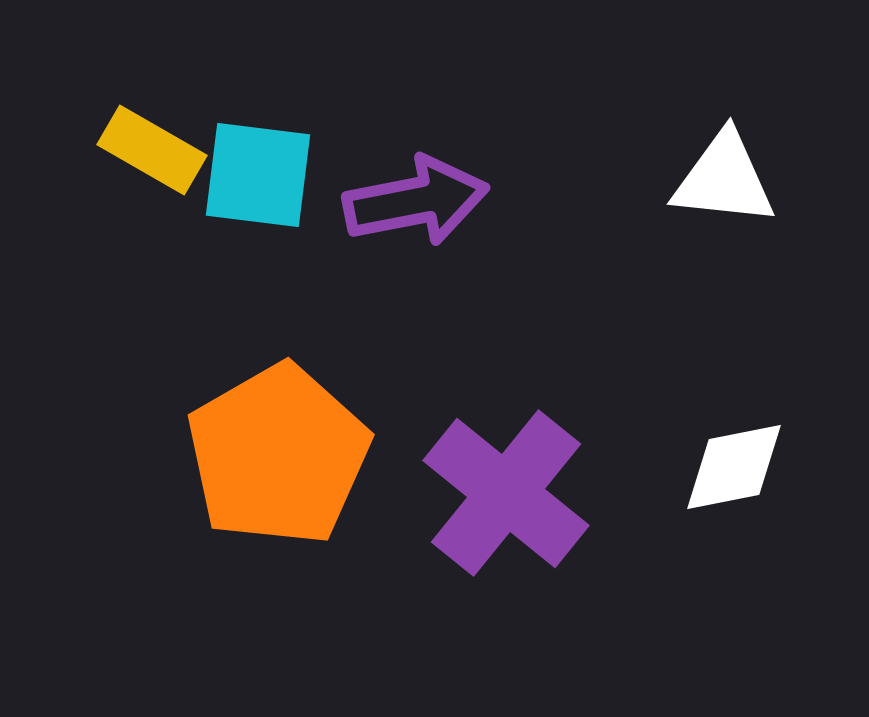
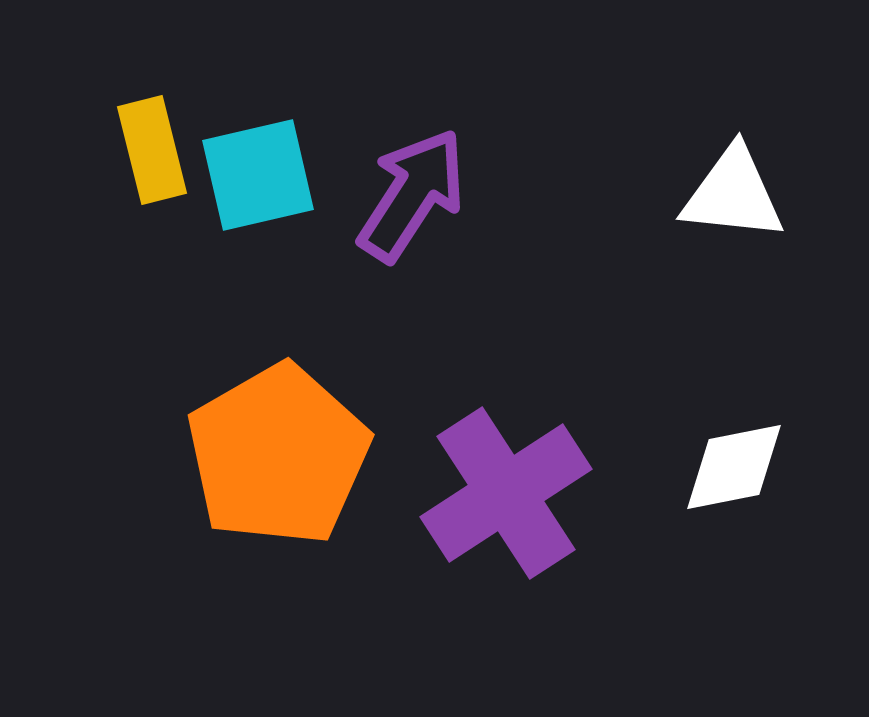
yellow rectangle: rotated 46 degrees clockwise
cyan square: rotated 20 degrees counterclockwise
white triangle: moved 9 px right, 15 px down
purple arrow: moved 4 px left, 6 px up; rotated 46 degrees counterclockwise
purple cross: rotated 18 degrees clockwise
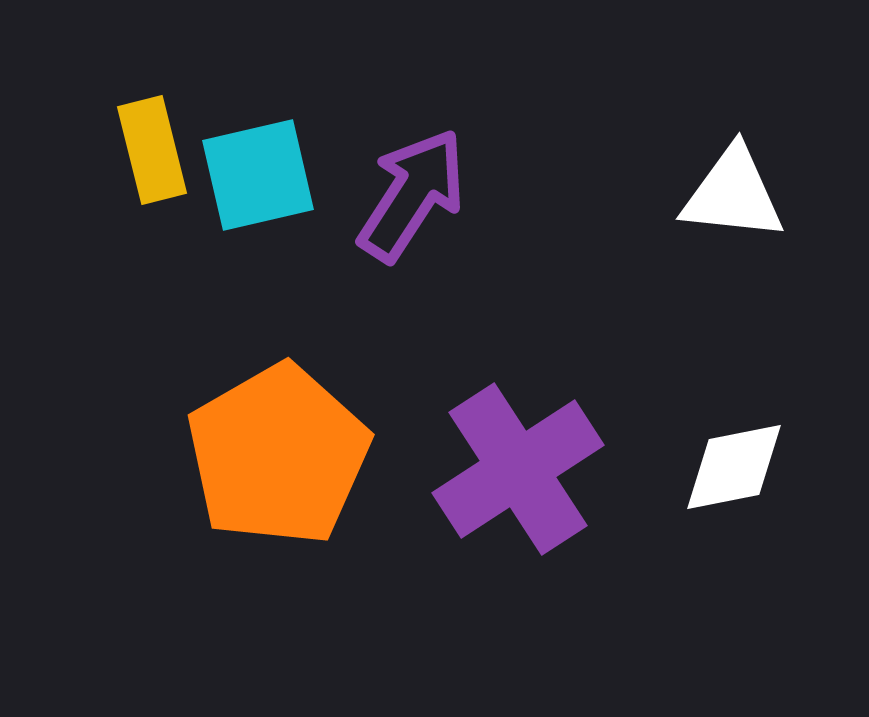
purple cross: moved 12 px right, 24 px up
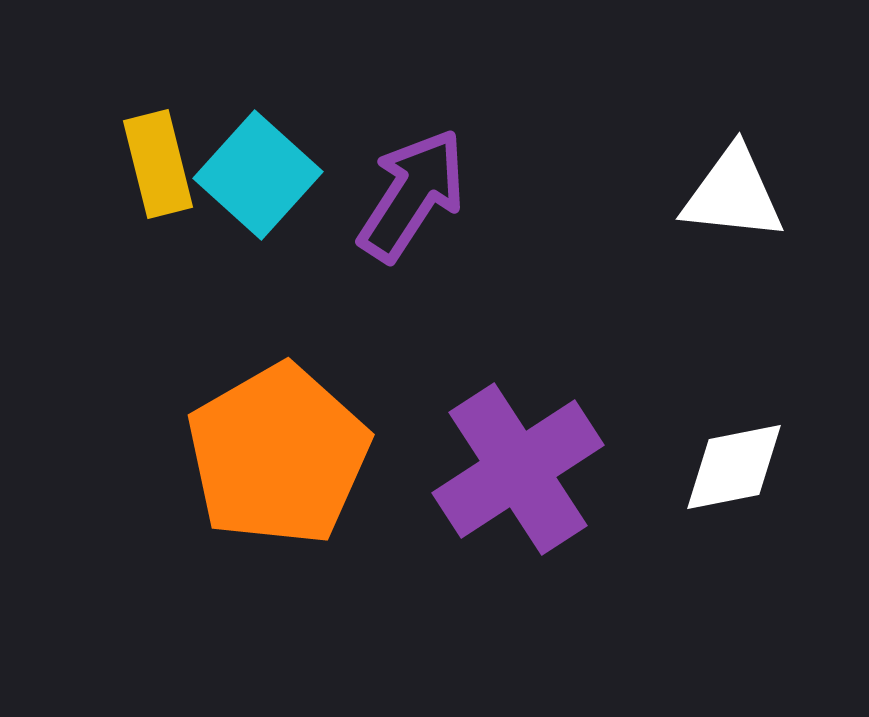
yellow rectangle: moved 6 px right, 14 px down
cyan square: rotated 35 degrees counterclockwise
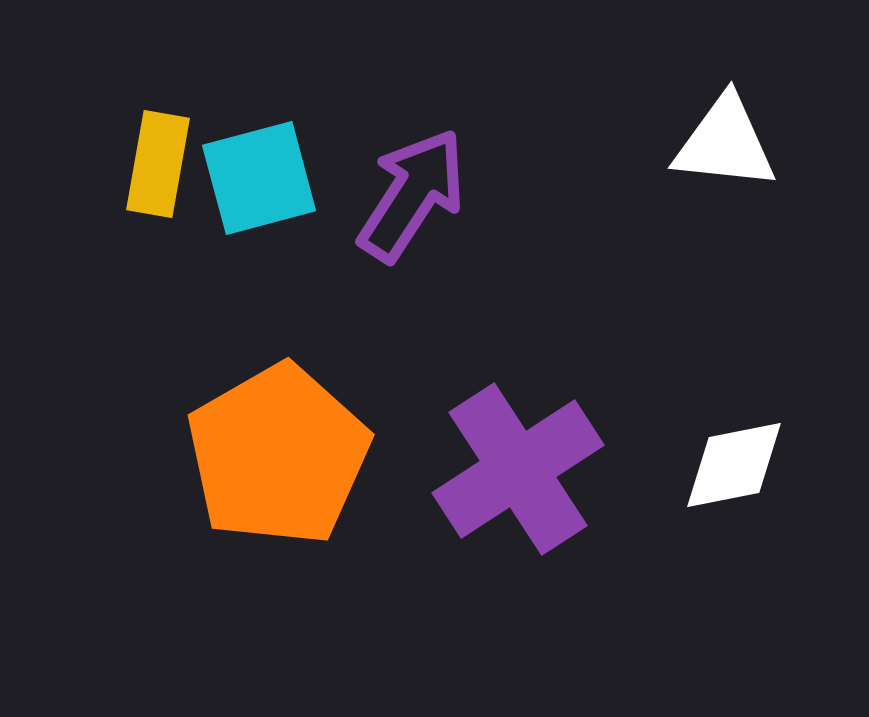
yellow rectangle: rotated 24 degrees clockwise
cyan square: moved 1 px right, 3 px down; rotated 33 degrees clockwise
white triangle: moved 8 px left, 51 px up
white diamond: moved 2 px up
